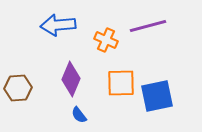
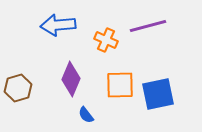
orange square: moved 1 px left, 2 px down
brown hexagon: rotated 12 degrees counterclockwise
blue square: moved 1 px right, 2 px up
blue semicircle: moved 7 px right
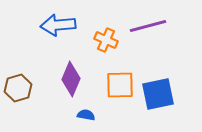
blue semicircle: rotated 138 degrees clockwise
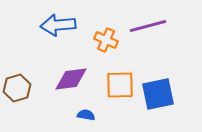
purple diamond: rotated 60 degrees clockwise
brown hexagon: moved 1 px left
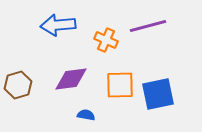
brown hexagon: moved 1 px right, 3 px up
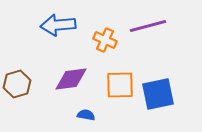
orange cross: moved 1 px left
brown hexagon: moved 1 px left, 1 px up
